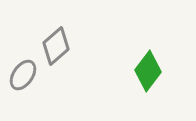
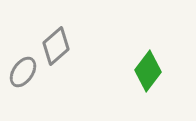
gray ellipse: moved 3 px up
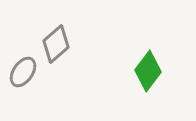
gray diamond: moved 2 px up
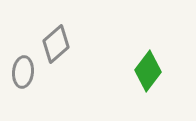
gray ellipse: rotated 28 degrees counterclockwise
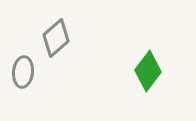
gray diamond: moved 6 px up
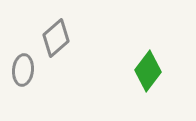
gray ellipse: moved 2 px up
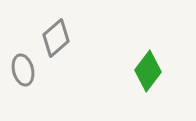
gray ellipse: rotated 20 degrees counterclockwise
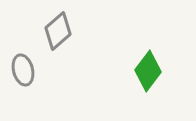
gray diamond: moved 2 px right, 7 px up
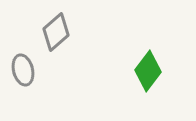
gray diamond: moved 2 px left, 1 px down
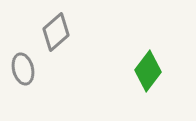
gray ellipse: moved 1 px up
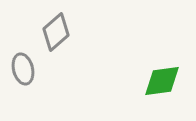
green diamond: moved 14 px right, 10 px down; rotated 45 degrees clockwise
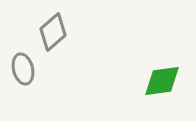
gray diamond: moved 3 px left
